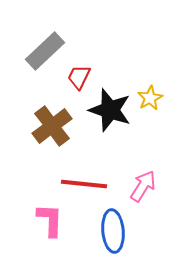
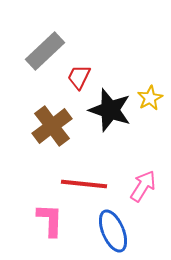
blue ellipse: rotated 18 degrees counterclockwise
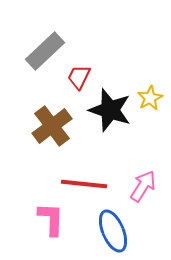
pink L-shape: moved 1 px right, 1 px up
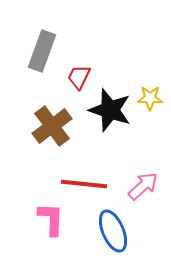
gray rectangle: moved 3 px left; rotated 27 degrees counterclockwise
yellow star: rotated 30 degrees clockwise
pink arrow: rotated 16 degrees clockwise
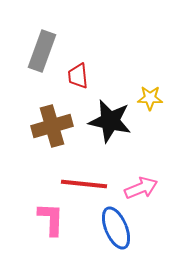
red trapezoid: moved 1 px left, 1 px up; rotated 32 degrees counterclockwise
black star: moved 11 px down; rotated 6 degrees counterclockwise
brown cross: rotated 21 degrees clockwise
pink arrow: moved 2 px left, 2 px down; rotated 20 degrees clockwise
blue ellipse: moved 3 px right, 3 px up
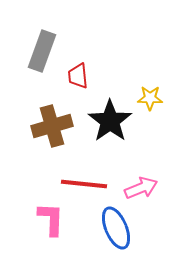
black star: rotated 24 degrees clockwise
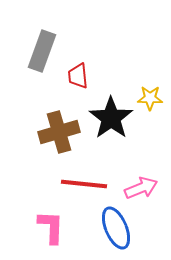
black star: moved 1 px right, 3 px up
brown cross: moved 7 px right, 6 px down
pink L-shape: moved 8 px down
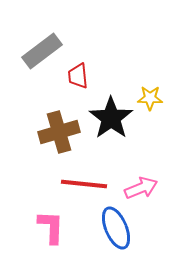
gray rectangle: rotated 33 degrees clockwise
